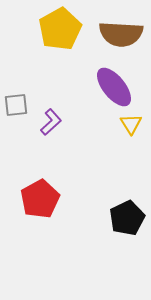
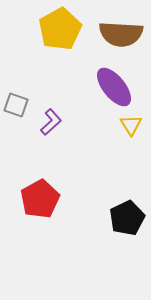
gray square: rotated 25 degrees clockwise
yellow triangle: moved 1 px down
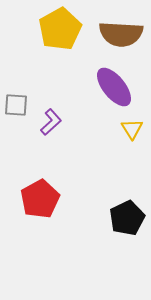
gray square: rotated 15 degrees counterclockwise
yellow triangle: moved 1 px right, 4 px down
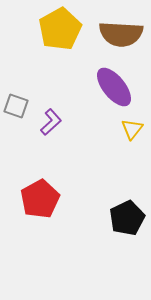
gray square: moved 1 px down; rotated 15 degrees clockwise
yellow triangle: rotated 10 degrees clockwise
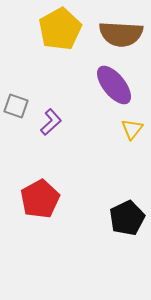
purple ellipse: moved 2 px up
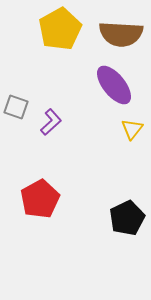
gray square: moved 1 px down
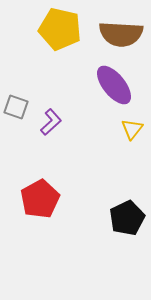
yellow pentagon: rotated 30 degrees counterclockwise
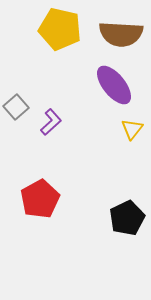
gray square: rotated 30 degrees clockwise
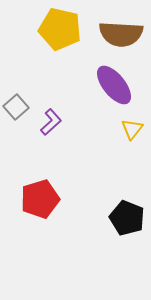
red pentagon: rotated 12 degrees clockwise
black pentagon: rotated 24 degrees counterclockwise
